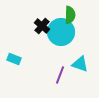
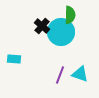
cyan rectangle: rotated 16 degrees counterclockwise
cyan triangle: moved 10 px down
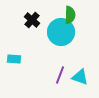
black cross: moved 10 px left, 6 px up
cyan triangle: moved 3 px down
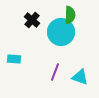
purple line: moved 5 px left, 3 px up
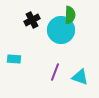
black cross: rotated 21 degrees clockwise
cyan circle: moved 2 px up
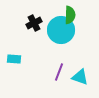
black cross: moved 2 px right, 3 px down
purple line: moved 4 px right
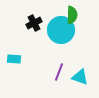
green semicircle: moved 2 px right
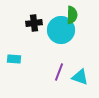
black cross: rotated 21 degrees clockwise
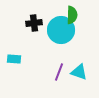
cyan triangle: moved 1 px left, 5 px up
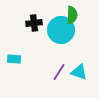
purple line: rotated 12 degrees clockwise
